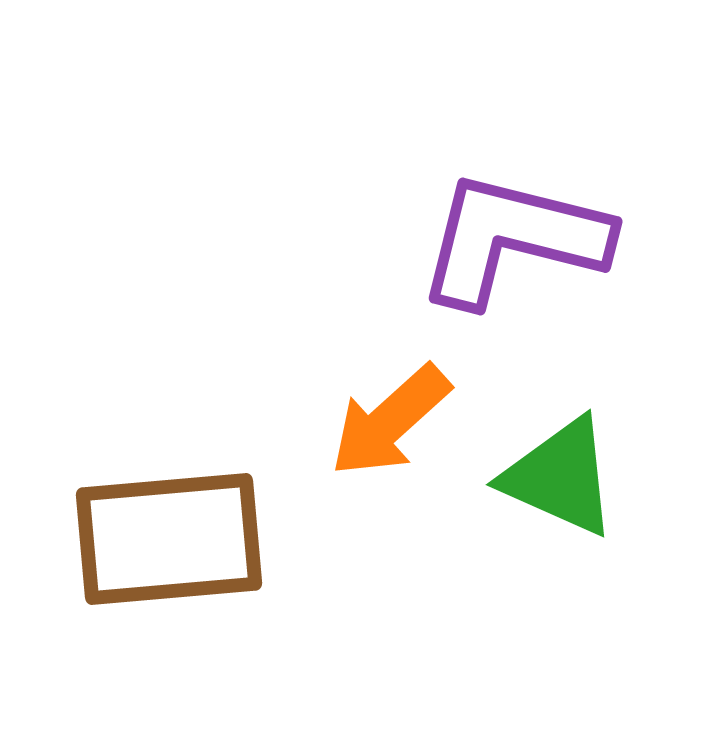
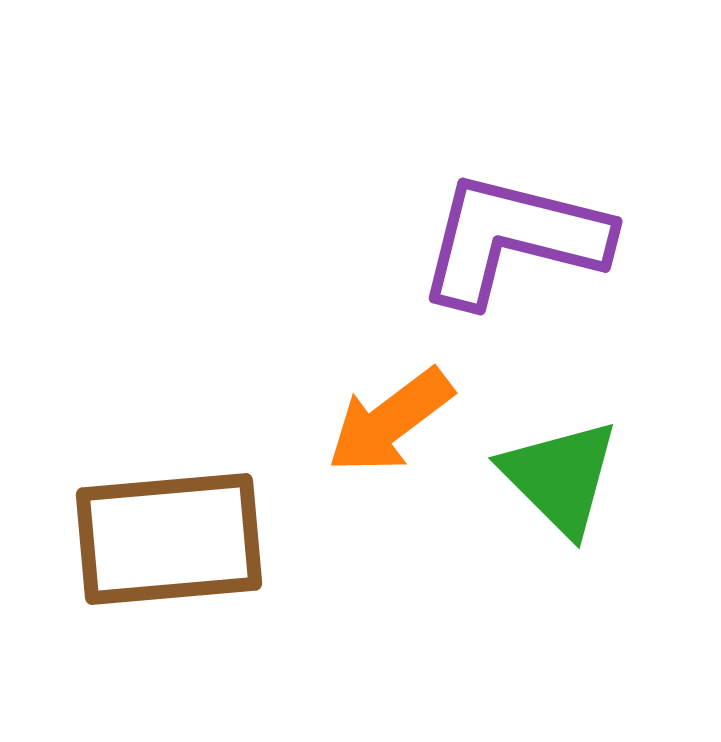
orange arrow: rotated 5 degrees clockwise
green triangle: rotated 21 degrees clockwise
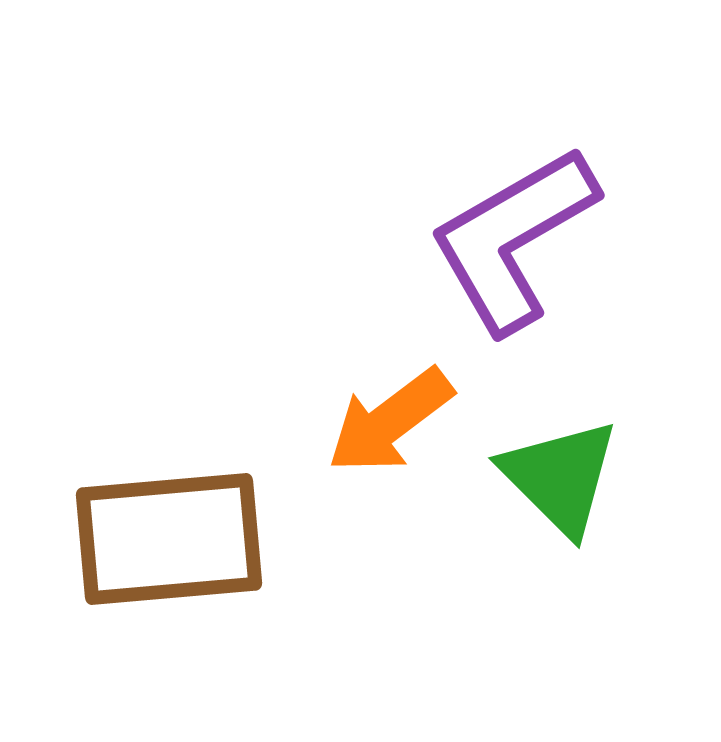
purple L-shape: rotated 44 degrees counterclockwise
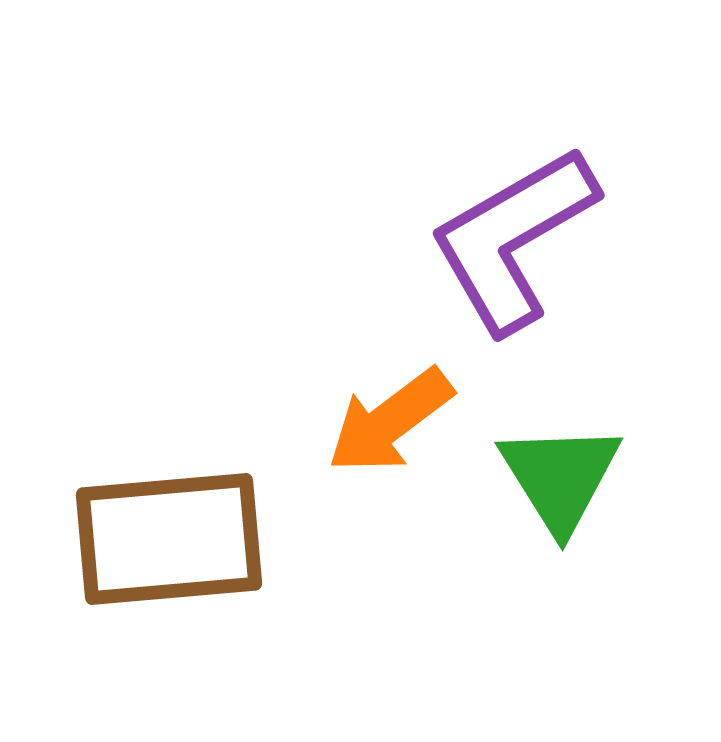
green triangle: rotated 13 degrees clockwise
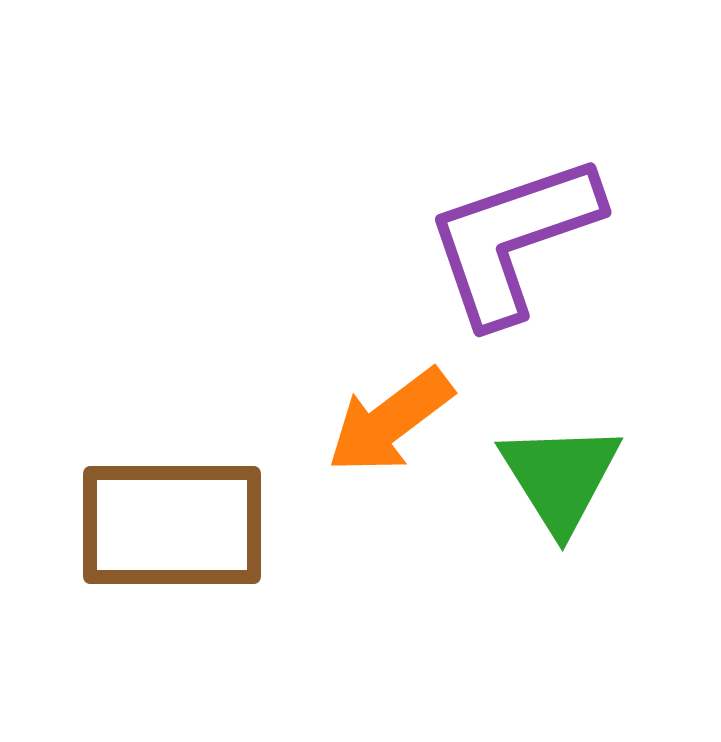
purple L-shape: rotated 11 degrees clockwise
brown rectangle: moved 3 px right, 14 px up; rotated 5 degrees clockwise
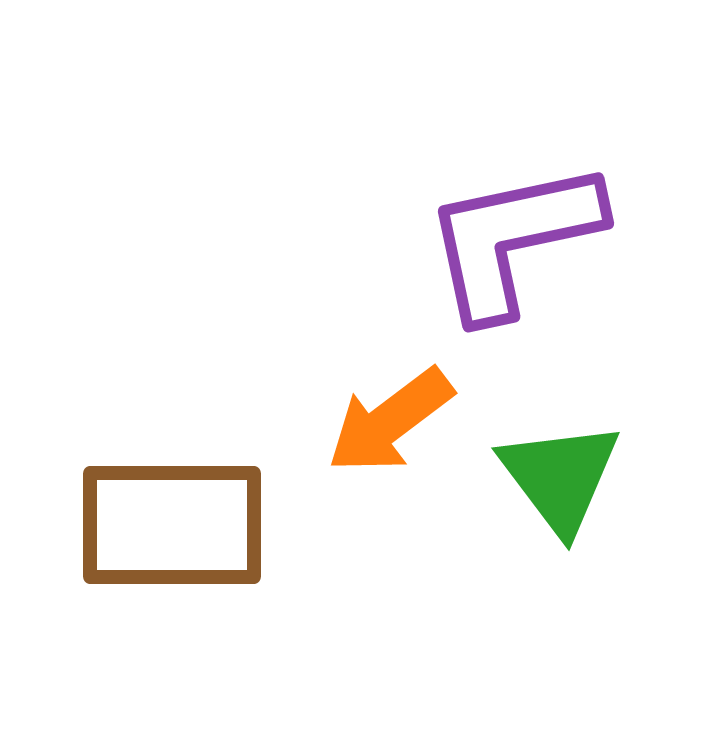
purple L-shape: rotated 7 degrees clockwise
green triangle: rotated 5 degrees counterclockwise
